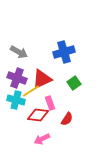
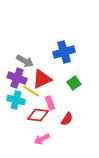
gray arrow: moved 6 px right, 9 px down
yellow line: rotated 66 degrees clockwise
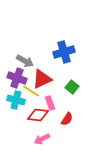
green square: moved 2 px left, 4 px down; rotated 16 degrees counterclockwise
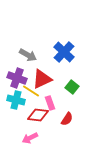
blue cross: rotated 30 degrees counterclockwise
gray arrow: moved 3 px right, 6 px up
pink arrow: moved 12 px left, 1 px up
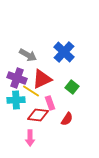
cyan cross: rotated 18 degrees counterclockwise
pink arrow: rotated 63 degrees counterclockwise
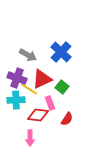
blue cross: moved 3 px left
green square: moved 10 px left
yellow line: moved 2 px left, 2 px up
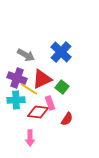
gray arrow: moved 2 px left
red diamond: moved 3 px up
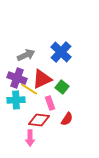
gray arrow: rotated 54 degrees counterclockwise
red diamond: moved 1 px right, 8 px down
